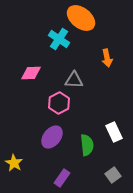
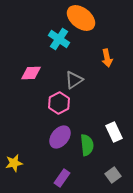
gray triangle: rotated 36 degrees counterclockwise
purple ellipse: moved 8 px right
yellow star: rotated 30 degrees clockwise
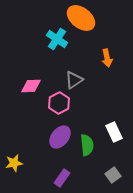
cyan cross: moved 2 px left
pink diamond: moved 13 px down
